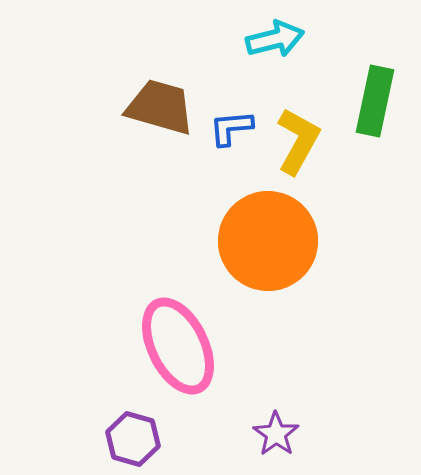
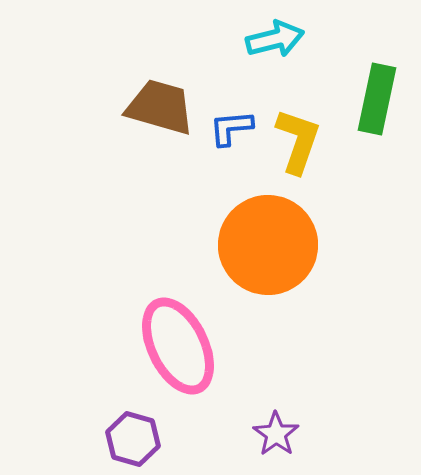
green rectangle: moved 2 px right, 2 px up
yellow L-shape: rotated 10 degrees counterclockwise
orange circle: moved 4 px down
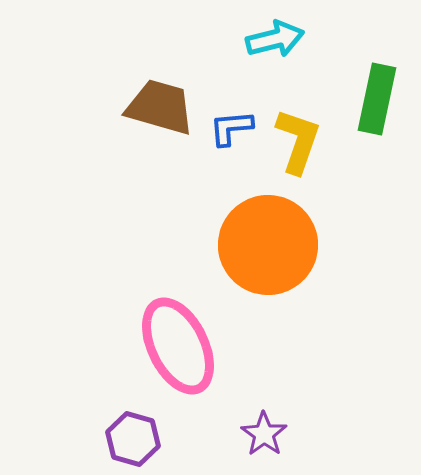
purple star: moved 12 px left
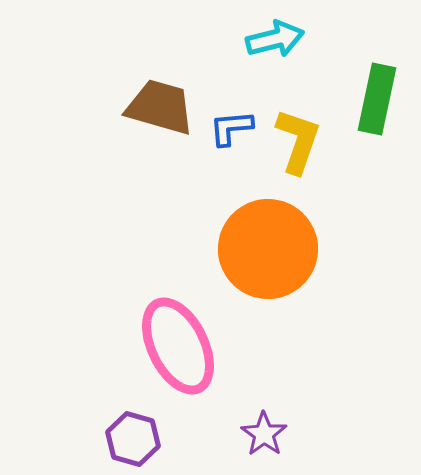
orange circle: moved 4 px down
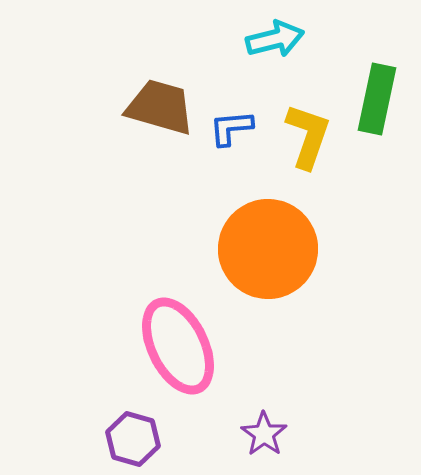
yellow L-shape: moved 10 px right, 5 px up
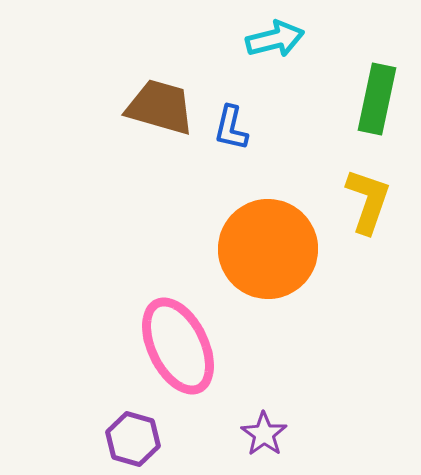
blue L-shape: rotated 72 degrees counterclockwise
yellow L-shape: moved 60 px right, 65 px down
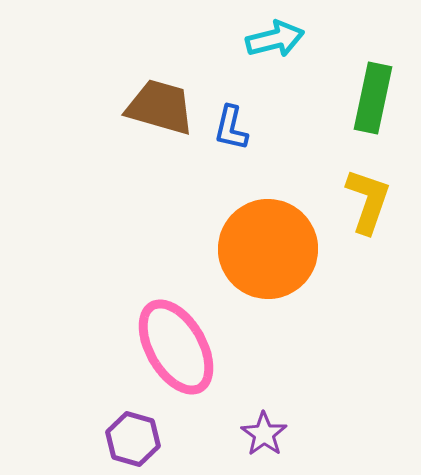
green rectangle: moved 4 px left, 1 px up
pink ellipse: moved 2 px left, 1 px down; rotated 4 degrees counterclockwise
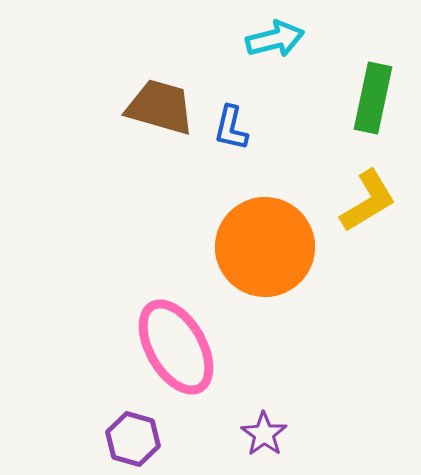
yellow L-shape: rotated 40 degrees clockwise
orange circle: moved 3 px left, 2 px up
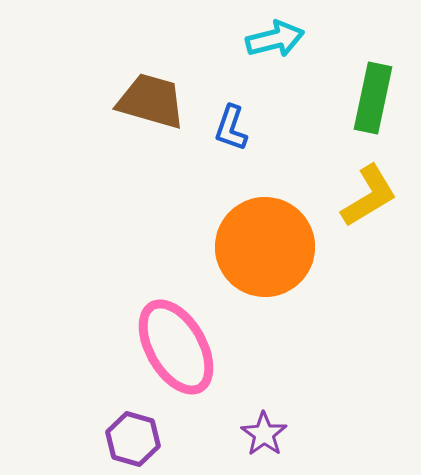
brown trapezoid: moved 9 px left, 6 px up
blue L-shape: rotated 6 degrees clockwise
yellow L-shape: moved 1 px right, 5 px up
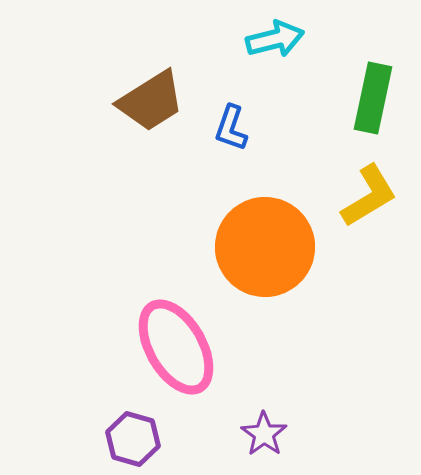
brown trapezoid: rotated 132 degrees clockwise
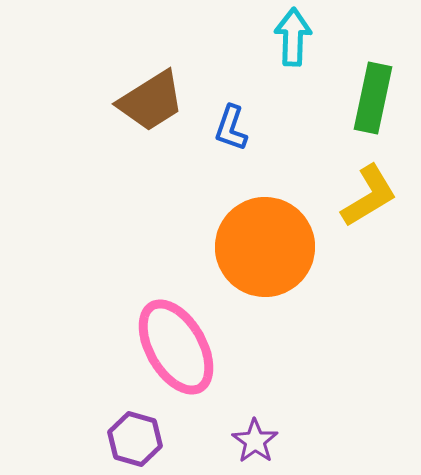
cyan arrow: moved 18 px right, 2 px up; rotated 74 degrees counterclockwise
purple star: moved 9 px left, 7 px down
purple hexagon: moved 2 px right
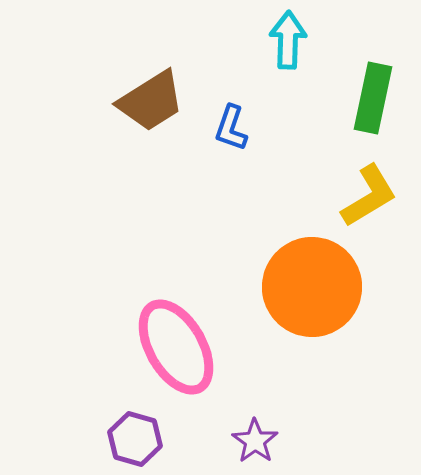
cyan arrow: moved 5 px left, 3 px down
orange circle: moved 47 px right, 40 px down
